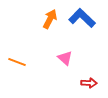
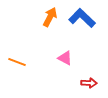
orange arrow: moved 2 px up
pink triangle: rotated 14 degrees counterclockwise
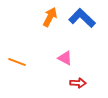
red arrow: moved 11 px left
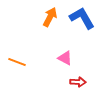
blue L-shape: rotated 16 degrees clockwise
red arrow: moved 1 px up
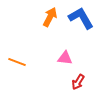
blue L-shape: moved 1 px left
pink triangle: rotated 21 degrees counterclockwise
red arrow: rotated 119 degrees clockwise
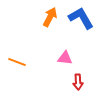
red arrow: rotated 35 degrees counterclockwise
